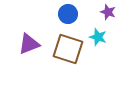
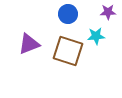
purple star: rotated 21 degrees counterclockwise
cyan star: moved 2 px left, 1 px up; rotated 24 degrees counterclockwise
brown square: moved 2 px down
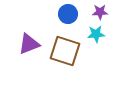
purple star: moved 8 px left
cyan star: moved 2 px up
brown square: moved 3 px left
